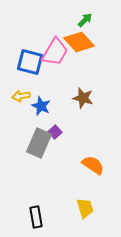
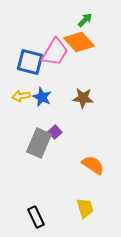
brown star: rotated 10 degrees counterclockwise
blue star: moved 1 px right, 9 px up
black rectangle: rotated 15 degrees counterclockwise
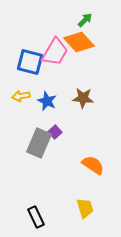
blue star: moved 5 px right, 4 px down
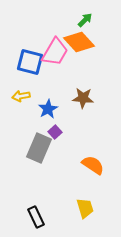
blue star: moved 1 px right, 8 px down; rotated 18 degrees clockwise
gray rectangle: moved 5 px down
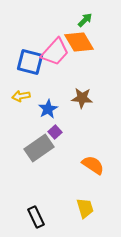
orange diamond: rotated 12 degrees clockwise
pink trapezoid: rotated 12 degrees clockwise
brown star: moved 1 px left
gray rectangle: rotated 32 degrees clockwise
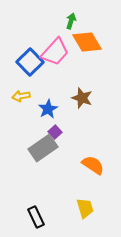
green arrow: moved 14 px left, 1 px down; rotated 28 degrees counterclockwise
orange diamond: moved 8 px right
blue square: rotated 32 degrees clockwise
brown star: rotated 15 degrees clockwise
gray rectangle: moved 4 px right
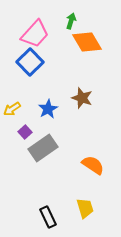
pink trapezoid: moved 20 px left, 18 px up
yellow arrow: moved 9 px left, 13 px down; rotated 24 degrees counterclockwise
purple square: moved 30 px left
black rectangle: moved 12 px right
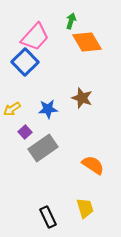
pink trapezoid: moved 3 px down
blue square: moved 5 px left
blue star: rotated 24 degrees clockwise
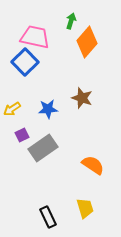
pink trapezoid: rotated 120 degrees counterclockwise
orange diamond: rotated 72 degrees clockwise
purple square: moved 3 px left, 3 px down; rotated 16 degrees clockwise
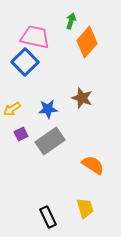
purple square: moved 1 px left, 1 px up
gray rectangle: moved 7 px right, 7 px up
